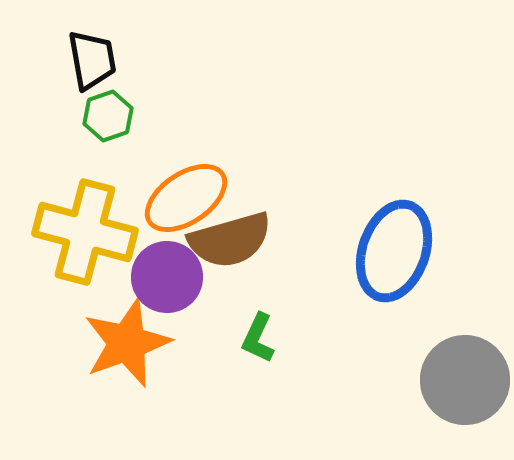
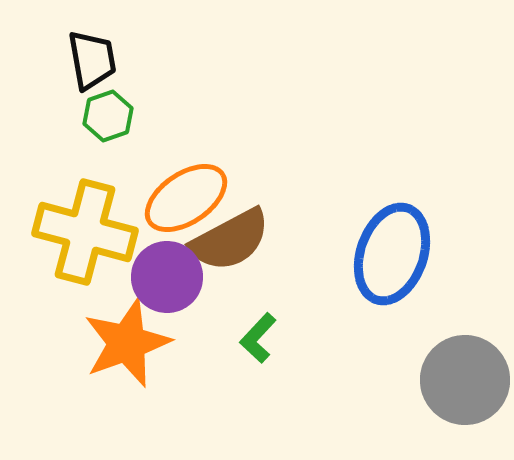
brown semicircle: rotated 12 degrees counterclockwise
blue ellipse: moved 2 px left, 3 px down
green L-shape: rotated 18 degrees clockwise
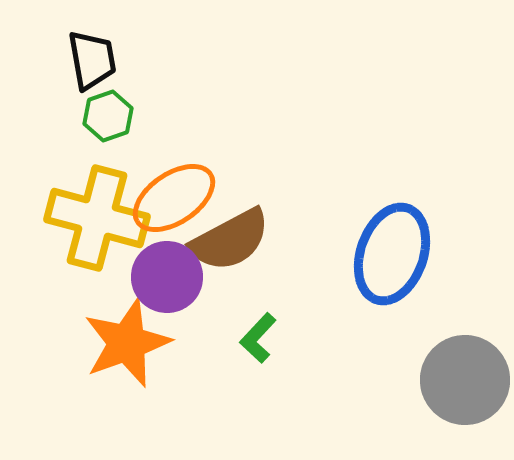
orange ellipse: moved 12 px left
yellow cross: moved 12 px right, 14 px up
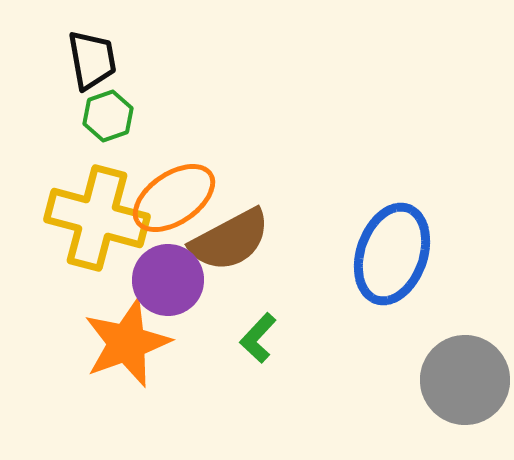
purple circle: moved 1 px right, 3 px down
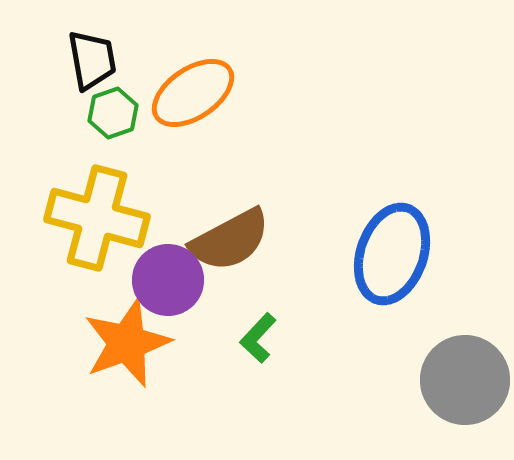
green hexagon: moved 5 px right, 3 px up
orange ellipse: moved 19 px right, 105 px up
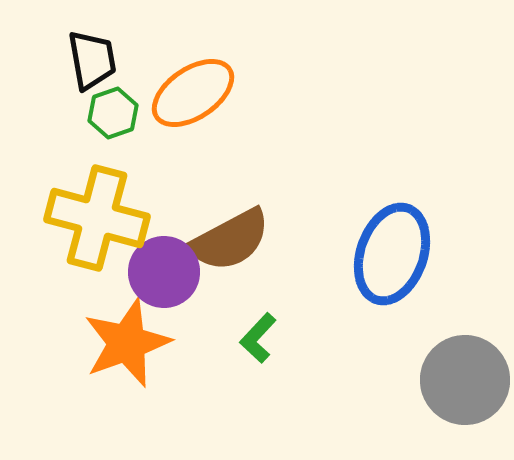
purple circle: moved 4 px left, 8 px up
